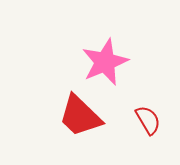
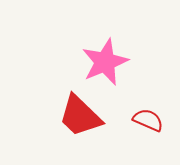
red semicircle: rotated 36 degrees counterclockwise
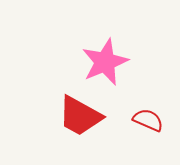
red trapezoid: rotated 15 degrees counterclockwise
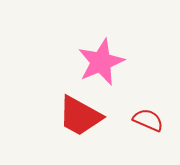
pink star: moved 4 px left
